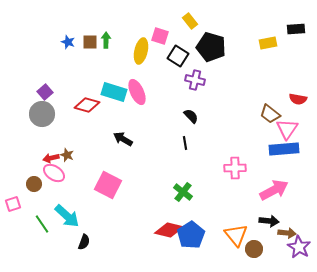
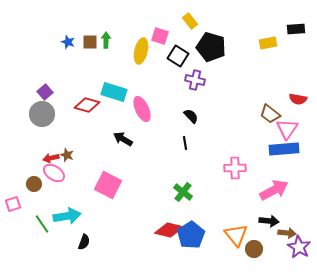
pink ellipse at (137, 92): moved 5 px right, 17 px down
cyan arrow at (67, 216): rotated 52 degrees counterclockwise
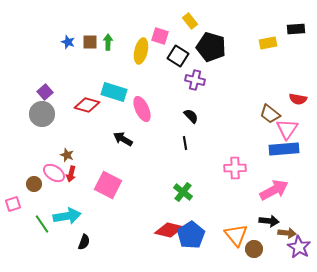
green arrow at (106, 40): moved 2 px right, 2 px down
red arrow at (51, 158): moved 20 px right, 16 px down; rotated 63 degrees counterclockwise
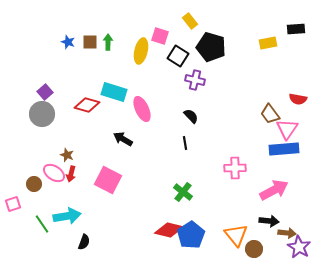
brown trapezoid at (270, 114): rotated 15 degrees clockwise
pink square at (108, 185): moved 5 px up
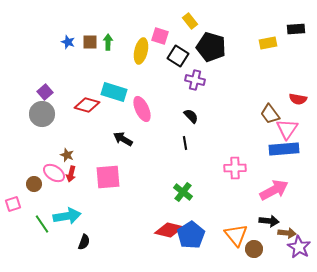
pink square at (108, 180): moved 3 px up; rotated 32 degrees counterclockwise
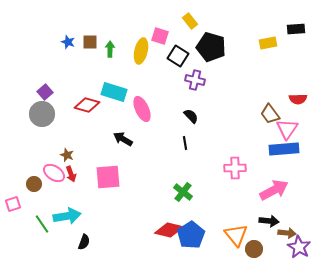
green arrow at (108, 42): moved 2 px right, 7 px down
red semicircle at (298, 99): rotated 12 degrees counterclockwise
red arrow at (71, 174): rotated 35 degrees counterclockwise
